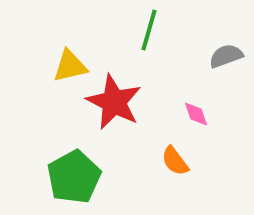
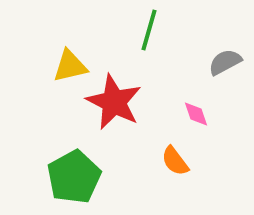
gray semicircle: moved 1 px left, 6 px down; rotated 8 degrees counterclockwise
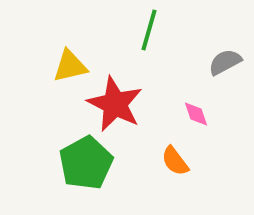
red star: moved 1 px right, 2 px down
green pentagon: moved 12 px right, 14 px up
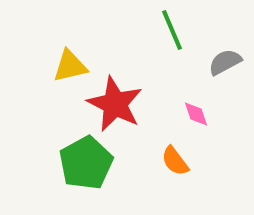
green line: moved 23 px right; rotated 39 degrees counterclockwise
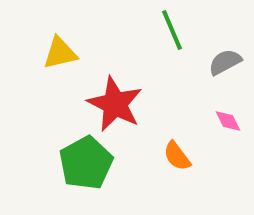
yellow triangle: moved 10 px left, 13 px up
pink diamond: moved 32 px right, 7 px down; rotated 8 degrees counterclockwise
orange semicircle: moved 2 px right, 5 px up
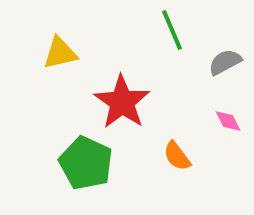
red star: moved 7 px right, 2 px up; rotated 8 degrees clockwise
green pentagon: rotated 18 degrees counterclockwise
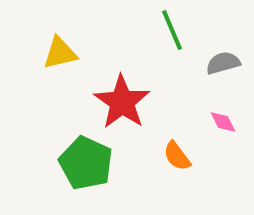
gray semicircle: moved 2 px left, 1 px down; rotated 12 degrees clockwise
pink diamond: moved 5 px left, 1 px down
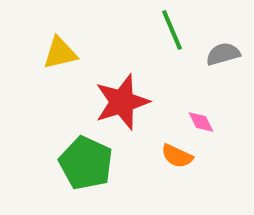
gray semicircle: moved 9 px up
red star: rotated 20 degrees clockwise
pink diamond: moved 22 px left
orange semicircle: rotated 28 degrees counterclockwise
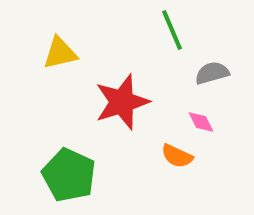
gray semicircle: moved 11 px left, 19 px down
green pentagon: moved 17 px left, 12 px down
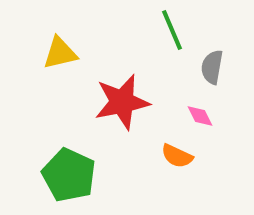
gray semicircle: moved 6 px up; rotated 64 degrees counterclockwise
red star: rotated 6 degrees clockwise
pink diamond: moved 1 px left, 6 px up
